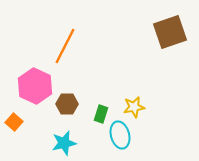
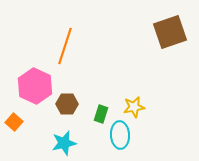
orange line: rotated 9 degrees counterclockwise
cyan ellipse: rotated 12 degrees clockwise
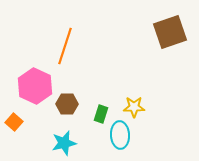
yellow star: rotated 10 degrees clockwise
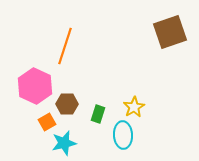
yellow star: rotated 30 degrees counterclockwise
green rectangle: moved 3 px left
orange square: moved 33 px right; rotated 18 degrees clockwise
cyan ellipse: moved 3 px right
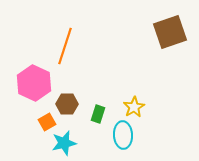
pink hexagon: moved 1 px left, 3 px up
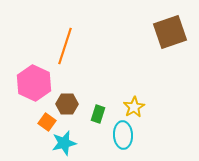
orange square: rotated 24 degrees counterclockwise
